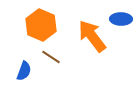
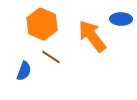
orange hexagon: moved 1 px right, 1 px up
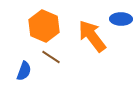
orange hexagon: moved 2 px right, 2 px down
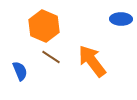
orange arrow: moved 25 px down
blue semicircle: moved 4 px left; rotated 42 degrees counterclockwise
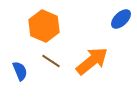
blue ellipse: rotated 45 degrees counterclockwise
brown line: moved 4 px down
orange arrow: rotated 88 degrees clockwise
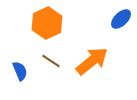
orange hexagon: moved 3 px right, 3 px up; rotated 12 degrees clockwise
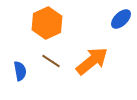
blue semicircle: rotated 12 degrees clockwise
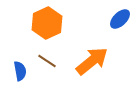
blue ellipse: moved 1 px left
brown line: moved 4 px left
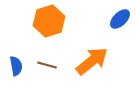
orange hexagon: moved 2 px right, 2 px up; rotated 8 degrees clockwise
brown line: moved 4 px down; rotated 18 degrees counterclockwise
blue semicircle: moved 4 px left, 5 px up
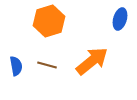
blue ellipse: rotated 30 degrees counterclockwise
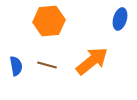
orange hexagon: rotated 12 degrees clockwise
